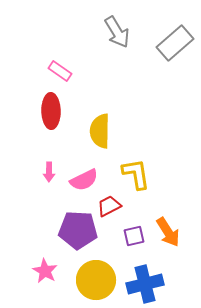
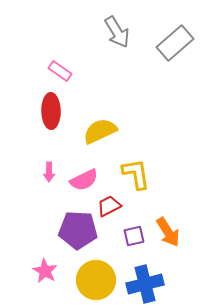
yellow semicircle: rotated 64 degrees clockwise
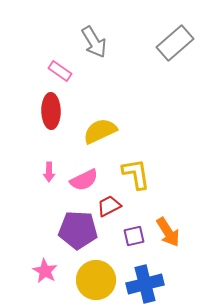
gray arrow: moved 23 px left, 10 px down
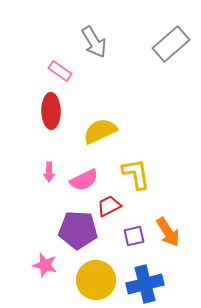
gray rectangle: moved 4 px left, 1 px down
pink star: moved 6 px up; rotated 15 degrees counterclockwise
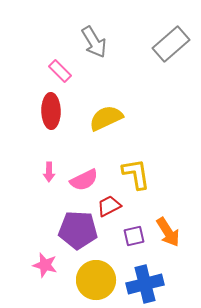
pink rectangle: rotated 10 degrees clockwise
yellow semicircle: moved 6 px right, 13 px up
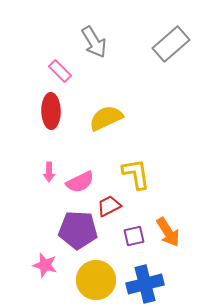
pink semicircle: moved 4 px left, 2 px down
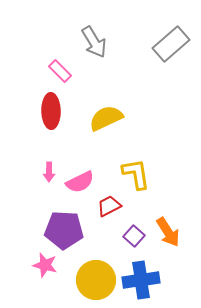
purple pentagon: moved 14 px left
purple square: rotated 35 degrees counterclockwise
blue cross: moved 4 px left, 4 px up; rotated 6 degrees clockwise
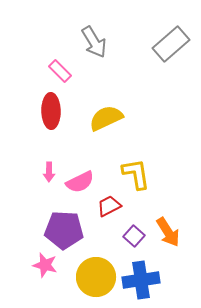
yellow circle: moved 3 px up
